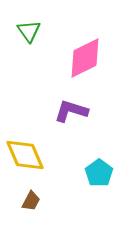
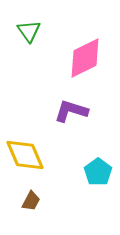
cyan pentagon: moved 1 px left, 1 px up
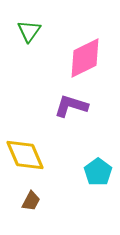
green triangle: rotated 10 degrees clockwise
purple L-shape: moved 5 px up
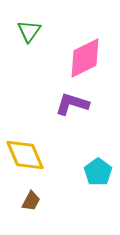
purple L-shape: moved 1 px right, 2 px up
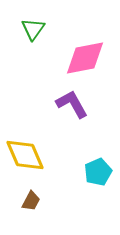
green triangle: moved 4 px right, 2 px up
pink diamond: rotated 15 degrees clockwise
purple L-shape: rotated 44 degrees clockwise
cyan pentagon: rotated 12 degrees clockwise
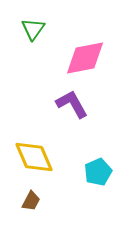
yellow diamond: moved 9 px right, 2 px down
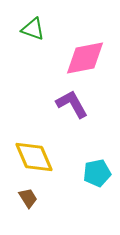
green triangle: rotated 45 degrees counterclockwise
cyan pentagon: moved 1 px left, 1 px down; rotated 12 degrees clockwise
brown trapezoid: moved 3 px left, 3 px up; rotated 60 degrees counterclockwise
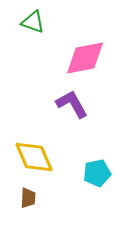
green triangle: moved 7 px up
brown trapezoid: rotated 35 degrees clockwise
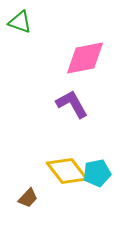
green triangle: moved 13 px left
yellow diamond: moved 33 px right, 14 px down; rotated 15 degrees counterclockwise
brown trapezoid: rotated 40 degrees clockwise
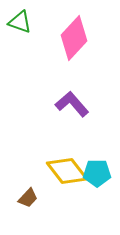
pink diamond: moved 11 px left, 20 px up; rotated 36 degrees counterclockwise
purple L-shape: rotated 12 degrees counterclockwise
cyan pentagon: rotated 12 degrees clockwise
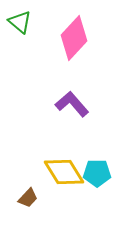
green triangle: rotated 20 degrees clockwise
yellow diamond: moved 3 px left, 1 px down; rotated 6 degrees clockwise
